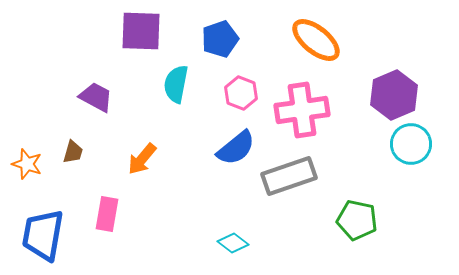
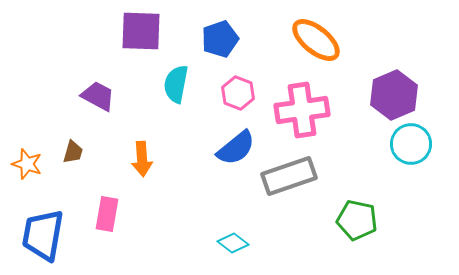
pink hexagon: moved 3 px left
purple trapezoid: moved 2 px right, 1 px up
orange arrow: rotated 44 degrees counterclockwise
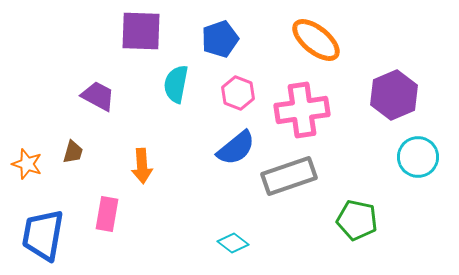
cyan circle: moved 7 px right, 13 px down
orange arrow: moved 7 px down
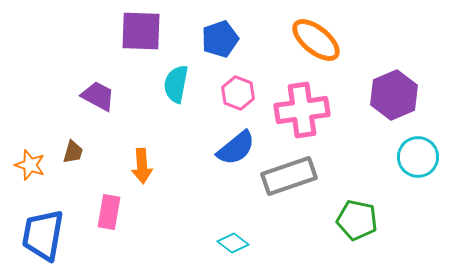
orange star: moved 3 px right, 1 px down
pink rectangle: moved 2 px right, 2 px up
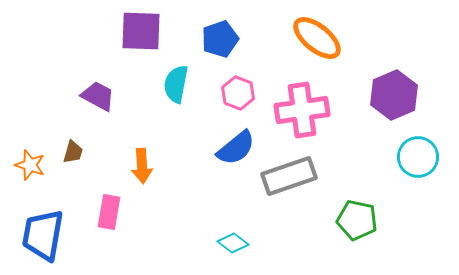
orange ellipse: moved 1 px right, 2 px up
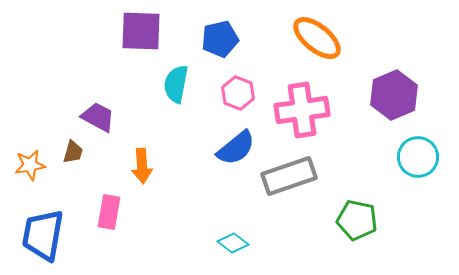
blue pentagon: rotated 6 degrees clockwise
purple trapezoid: moved 21 px down
orange star: rotated 28 degrees counterclockwise
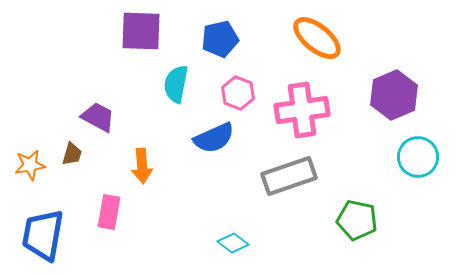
blue semicircle: moved 22 px left, 10 px up; rotated 15 degrees clockwise
brown trapezoid: moved 1 px left, 2 px down
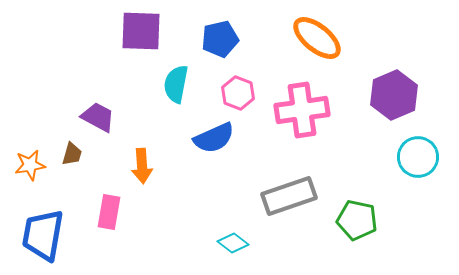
gray rectangle: moved 20 px down
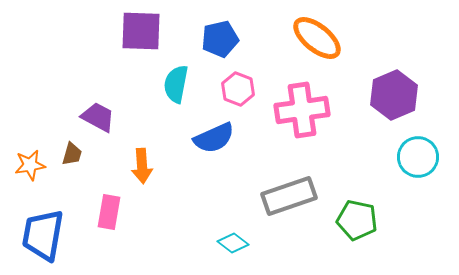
pink hexagon: moved 4 px up
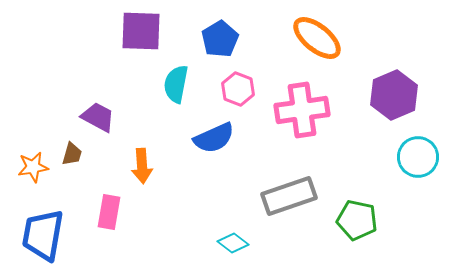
blue pentagon: rotated 18 degrees counterclockwise
orange star: moved 3 px right, 2 px down
